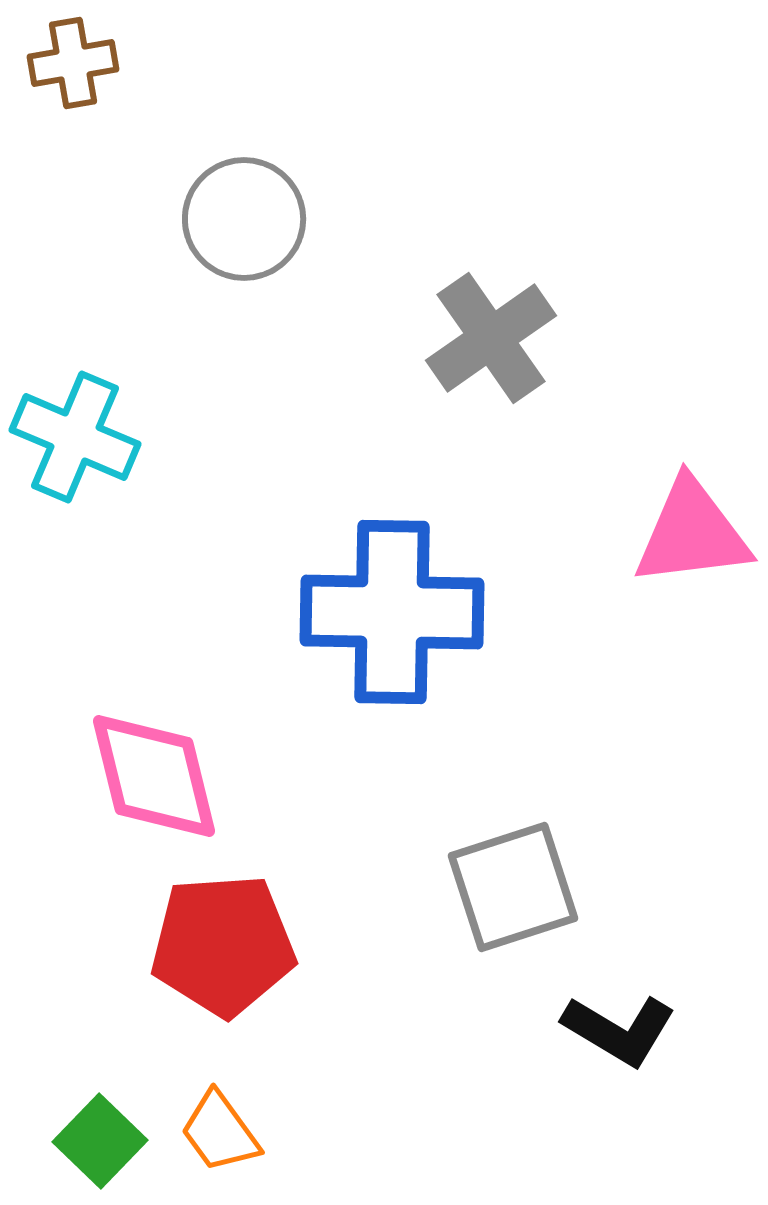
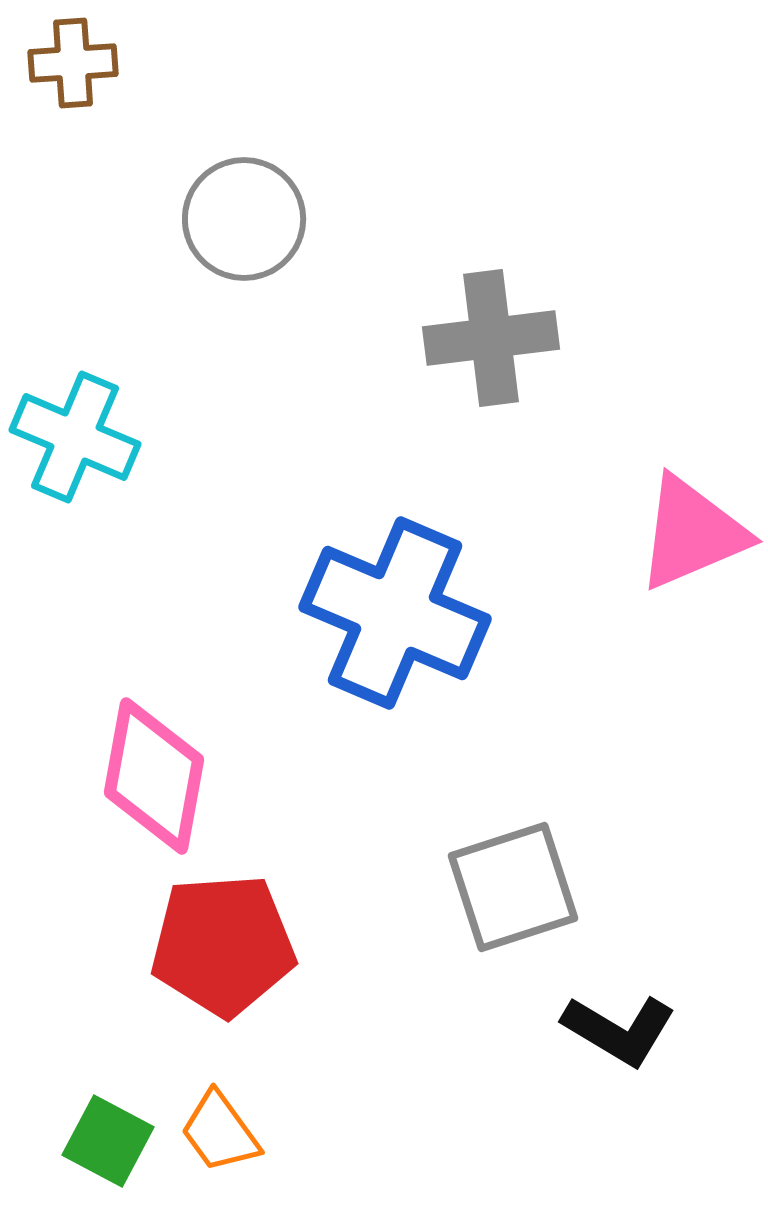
brown cross: rotated 6 degrees clockwise
gray cross: rotated 28 degrees clockwise
pink triangle: rotated 16 degrees counterclockwise
blue cross: moved 3 px right, 1 px down; rotated 22 degrees clockwise
pink diamond: rotated 24 degrees clockwise
green square: moved 8 px right; rotated 16 degrees counterclockwise
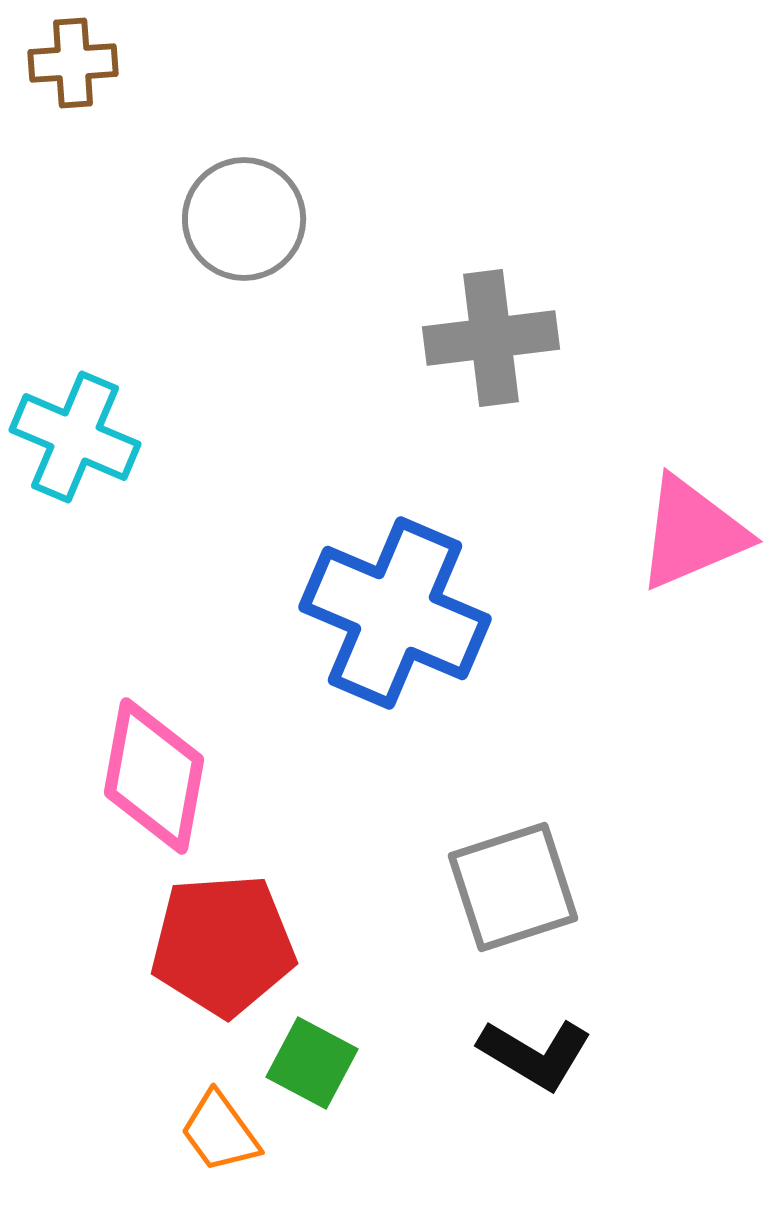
black L-shape: moved 84 px left, 24 px down
green square: moved 204 px right, 78 px up
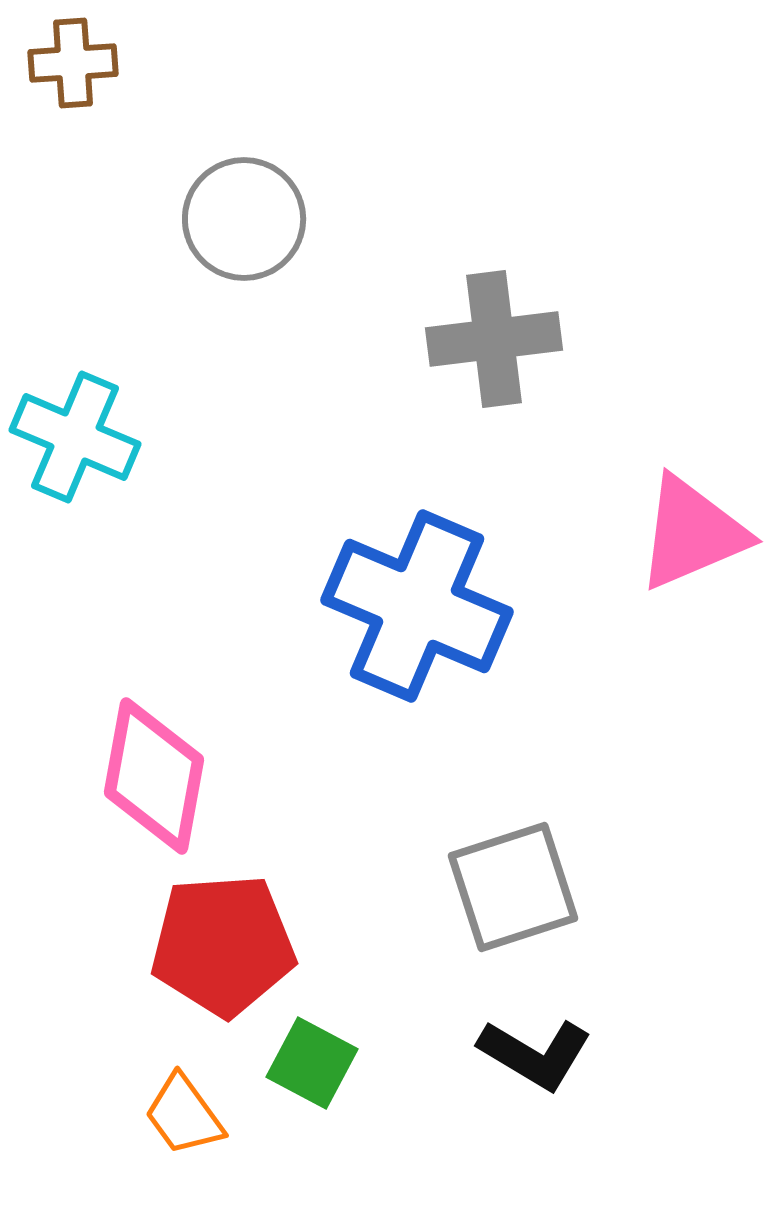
gray cross: moved 3 px right, 1 px down
blue cross: moved 22 px right, 7 px up
orange trapezoid: moved 36 px left, 17 px up
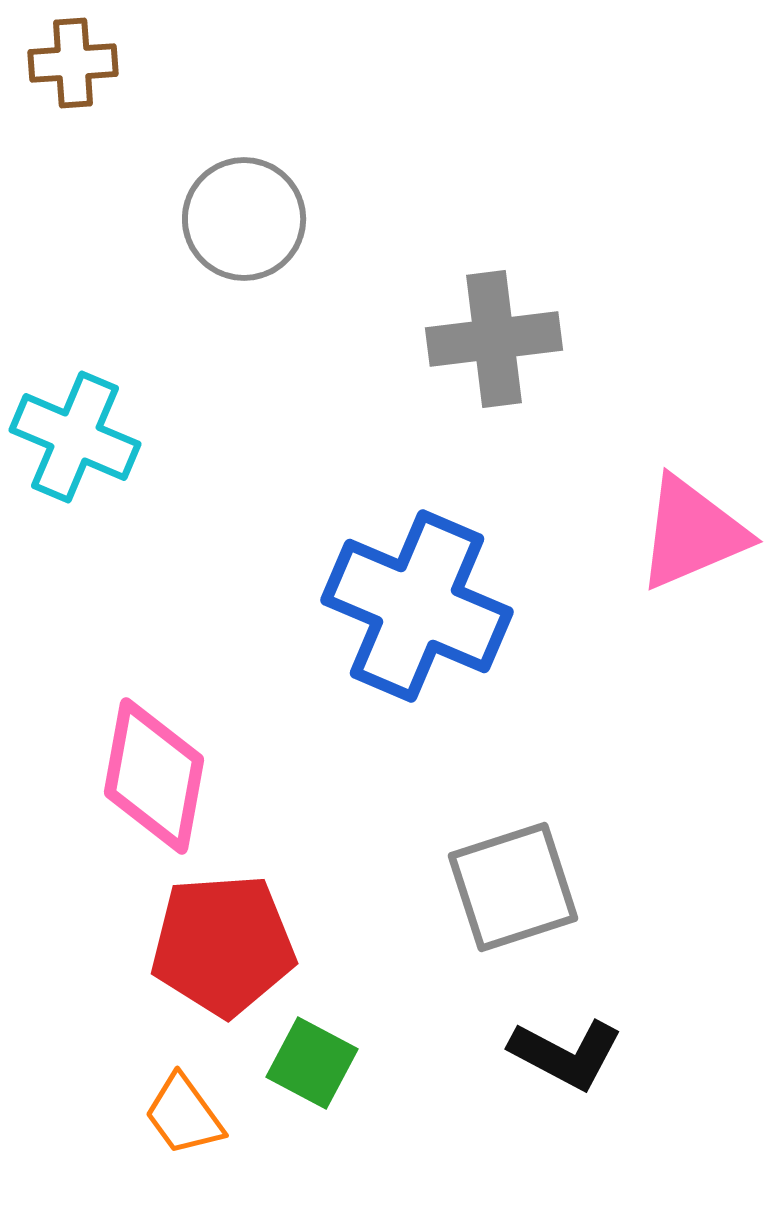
black L-shape: moved 31 px right; rotated 3 degrees counterclockwise
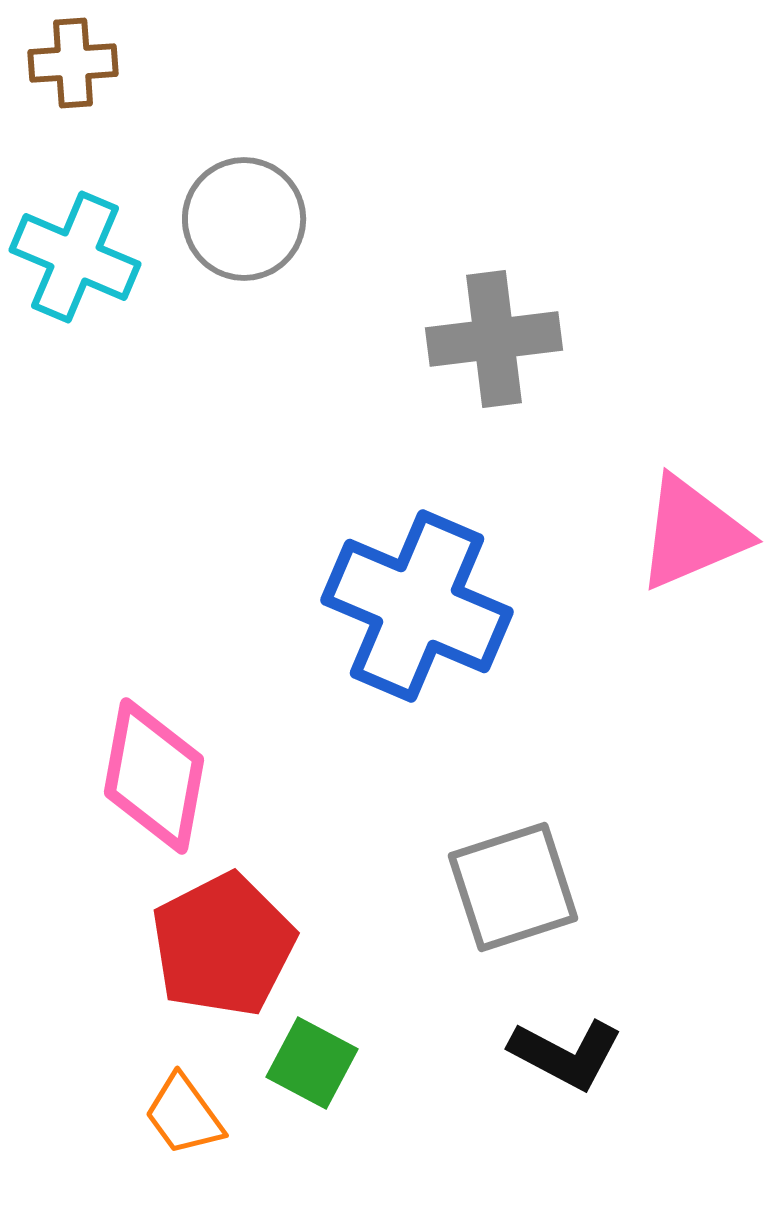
cyan cross: moved 180 px up
red pentagon: rotated 23 degrees counterclockwise
